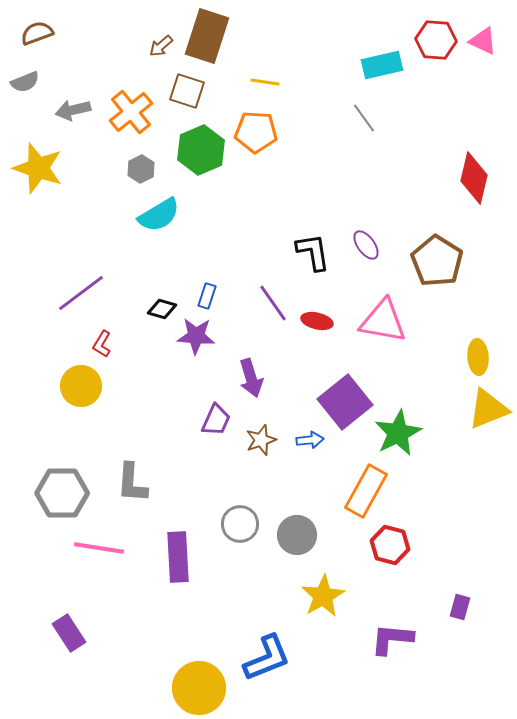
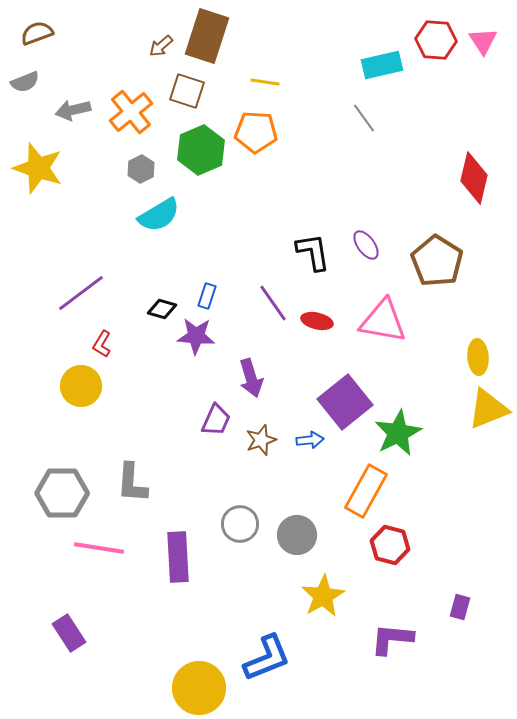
pink triangle at (483, 41): rotated 32 degrees clockwise
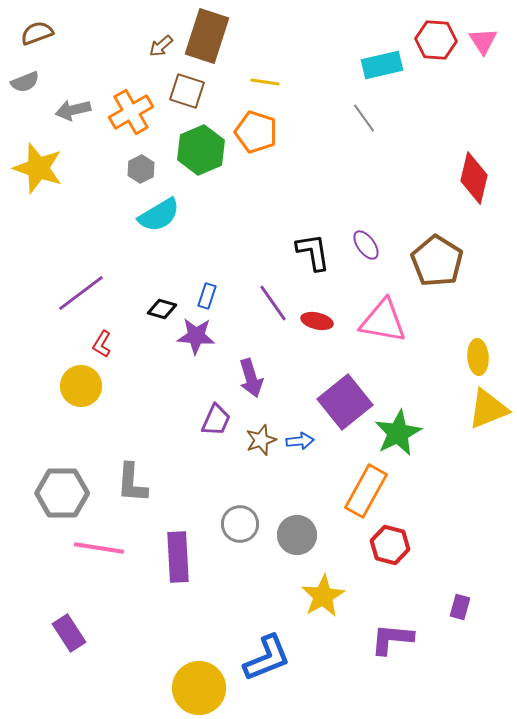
orange cross at (131, 112): rotated 9 degrees clockwise
orange pentagon at (256, 132): rotated 15 degrees clockwise
blue arrow at (310, 440): moved 10 px left, 1 px down
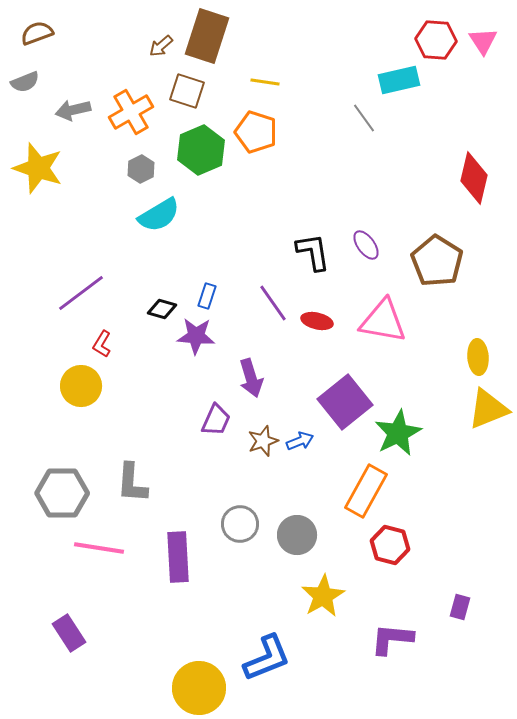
cyan rectangle at (382, 65): moved 17 px right, 15 px down
brown star at (261, 440): moved 2 px right, 1 px down
blue arrow at (300, 441): rotated 16 degrees counterclockwise
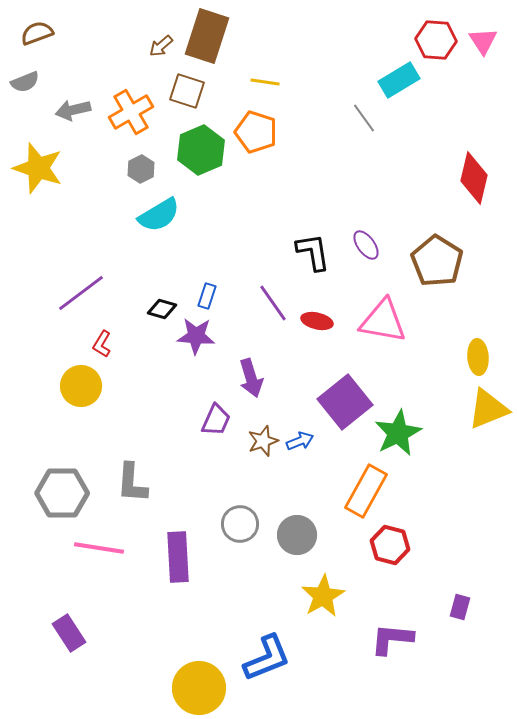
cyan rectangle at (399, 80): rotated 18 degrees counterclockwise
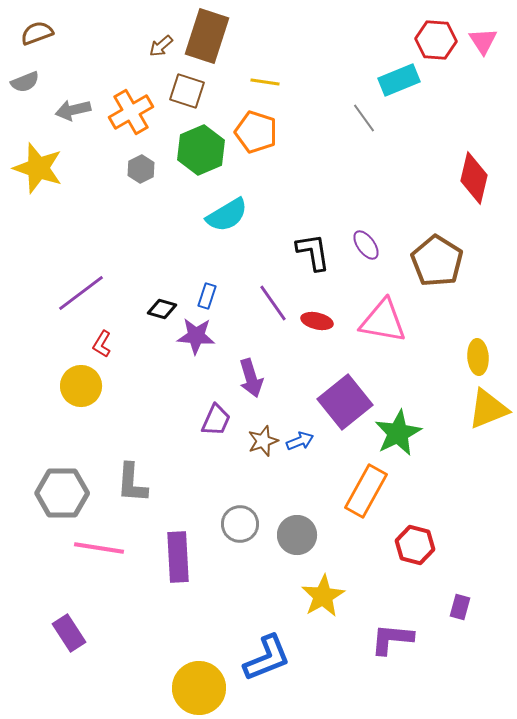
cyan rectangle at (399, 80): rotated 9 degrees clockwise
cyan semicircle at (159, 215): moved 68 px right
red hexagon at (390, 545): moved 25 px right
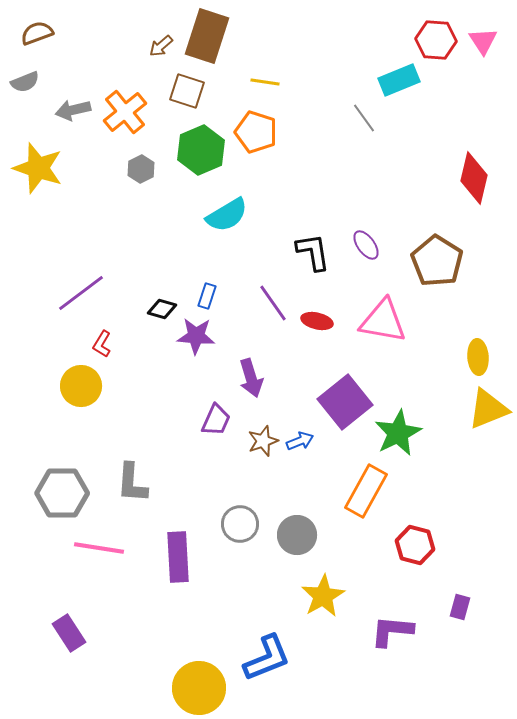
orange cross at (131, 112): moved 6 px left; rotated 9 degrees counterclockwise
purple L-shape at (392, 639): moved 8 px up
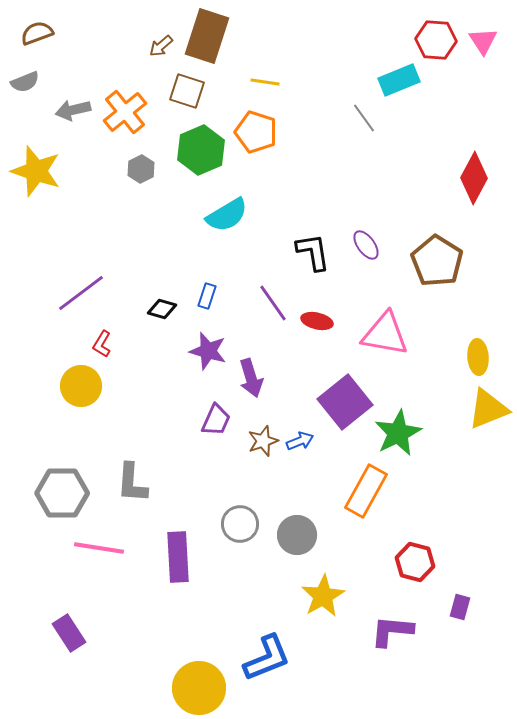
yellow star at (38, 168): moved 2 px left, 3 px down
red diamond at (474, 178): rotated 15 degrees clockwise
pink triangle at (383, 321): moved 2 px right, 13 px down
purple star at (196, 336): moved 12 px right, 15 px down; rotated 12 degrees clockwise
red hexagon at (415, 545): moved 17 px down
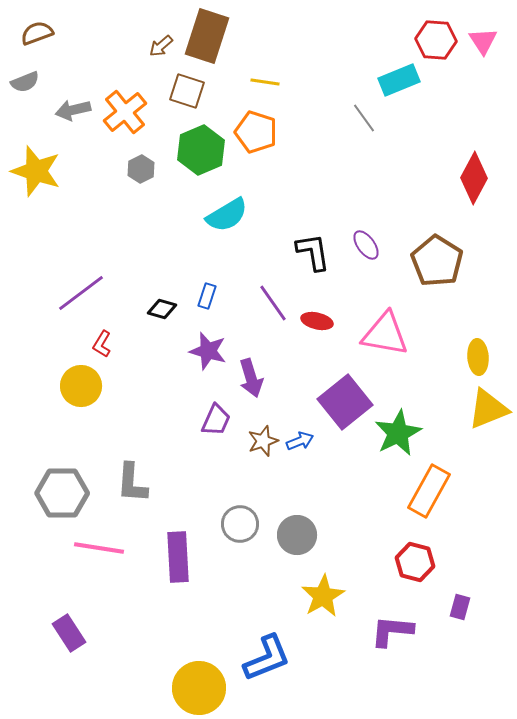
orange rectangle at (366, 491): moved 63 px right
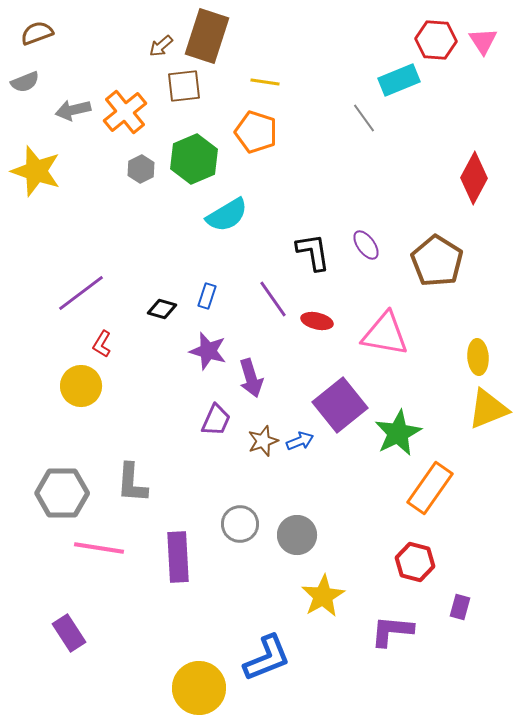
brown square at (187, 91): moved 3 px left, 5 px up; rotated 24 degrees counterclockwise
green hexagon at (201, 150): moved 7 px left, 9 px down
purple line at (273, 303): moved 4 px up
purple square at (345, 402): moved 5 px left, 3 px down
orange rectangle at (429, 491): moved 1 px right, 3 px up; rotated 6 degrees clockwise
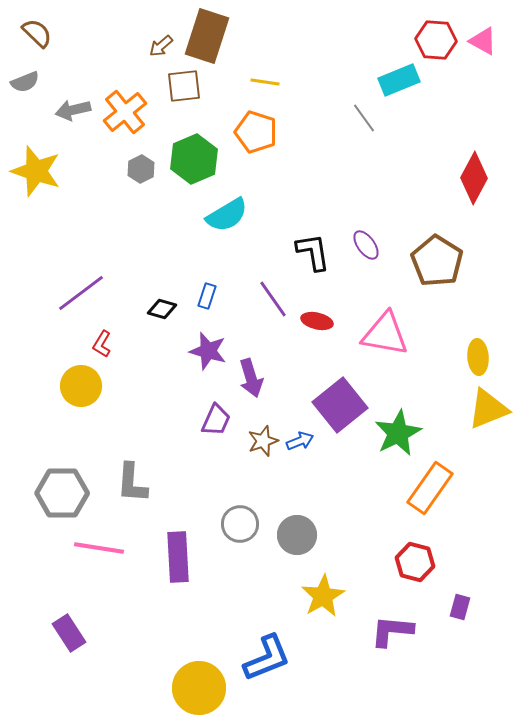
brown semicircle at (37, 33): rotated 64 degrees clockwise
pink triangle at (483, 41): rotated 28 degrees counterclockwise
